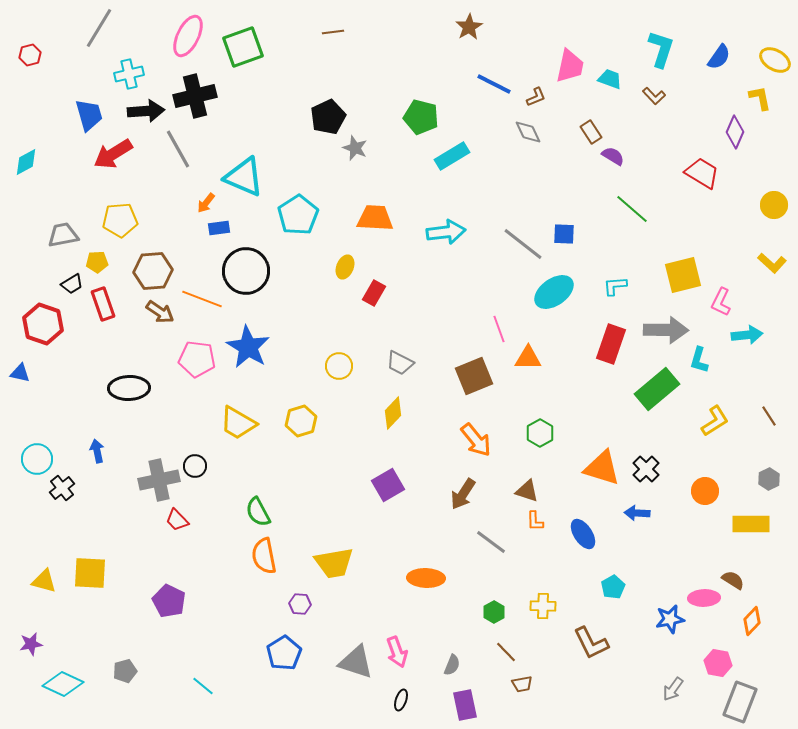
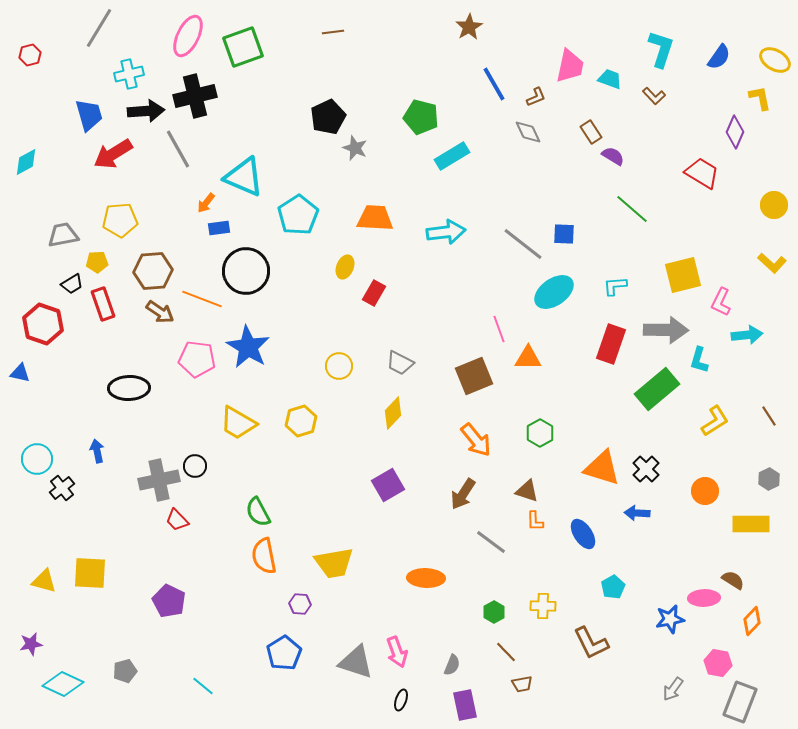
blue line at (494, 84): rotated 33 degrees clockwise
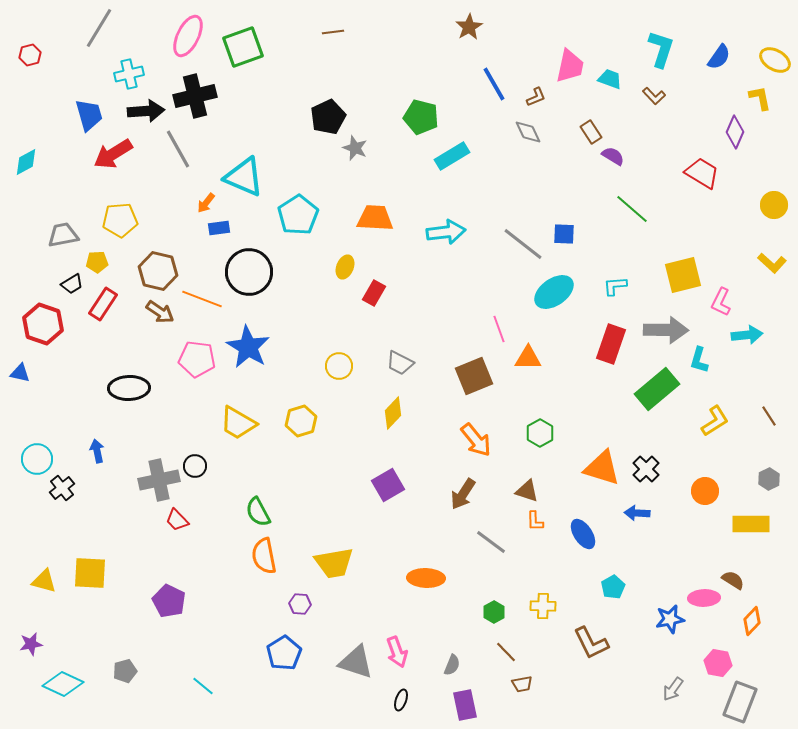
brown hexagon at (153, 271): moved 5 px right; rotated 18 degrees clockwise
black circle at (246, 271): moved 3 px right, 1 px down
red rectangle at (103, 304): rotated 52 degrees clockwise
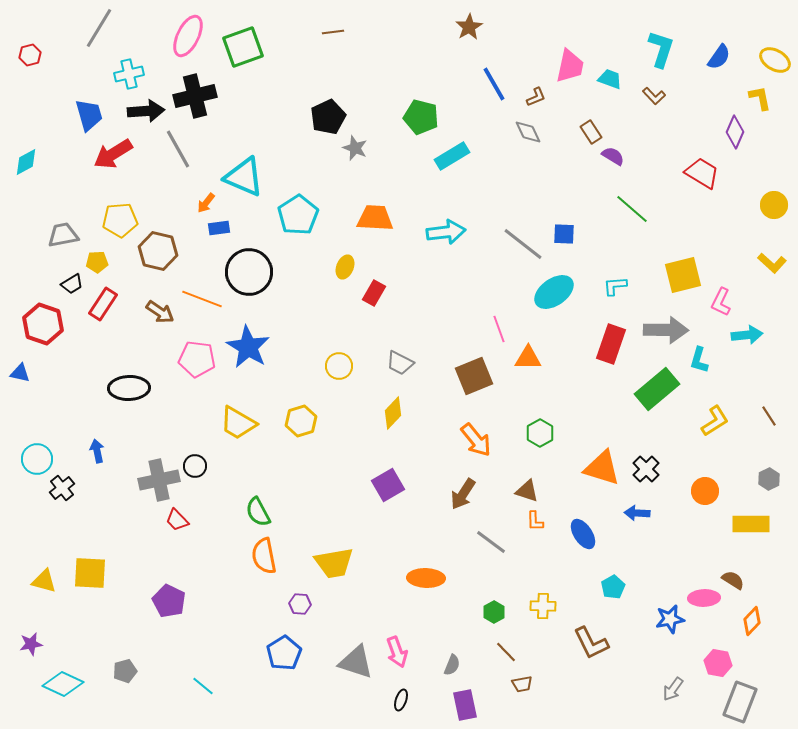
brown hexagon at (158, 271): moved 20 px up
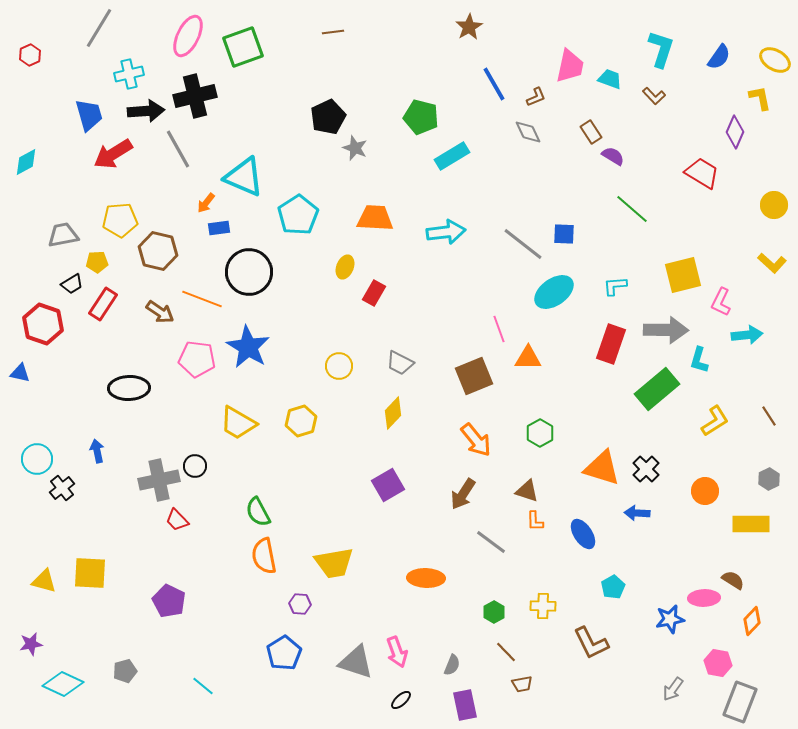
red hexagon at (30, 55): rotated 10 degrees counterclockwise
black ellipse at (401, 700): rotated 30 degrees clockwise
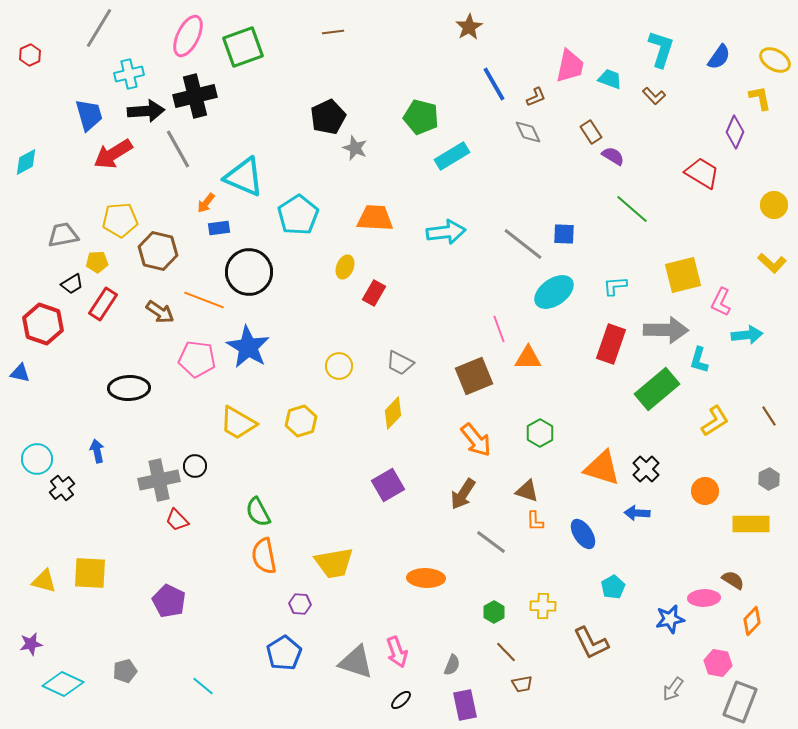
orange line at (202, 299): moved 2 px right, 1 px down
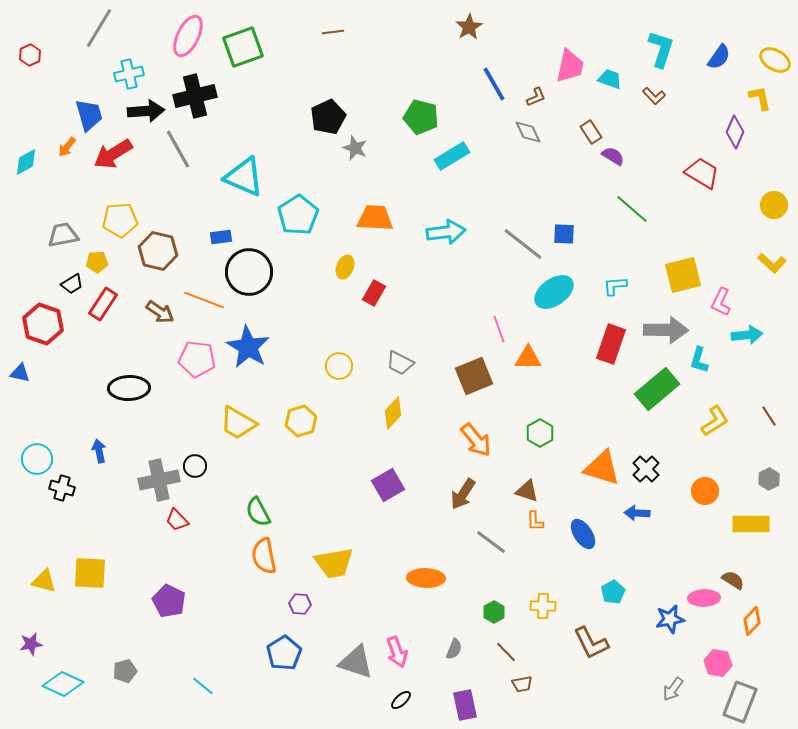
orange arrow at (206, 203): moved 139 px left, 56 px up
blue rectangle at (219, 228): moved 2 px right, 9 px down
blue arrow at (97, 451): moved 2 px right
black cross at (62, 488): rotated 35 degrees counterclockwise
cyan pentagon at (613, 587): moved 5 px down
gray semicircle at (452, 665): moved 2 px right, 16 px up
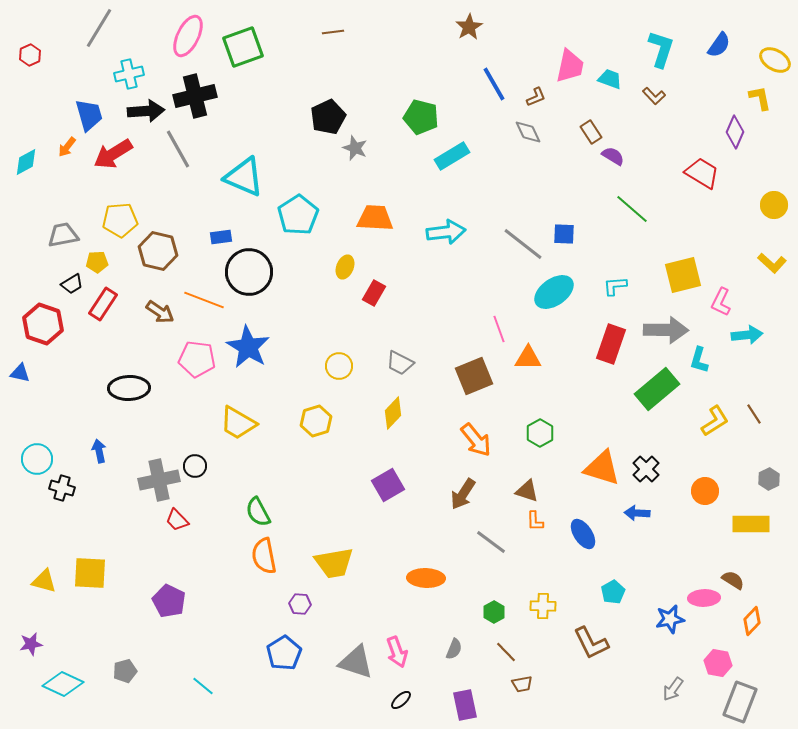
blue semicircle at (719, 57): moved 12 px up
brown line at (769, 416): moved 15 px left, 2 px up
yellow hexagon at (301, 421): moved 15 px right
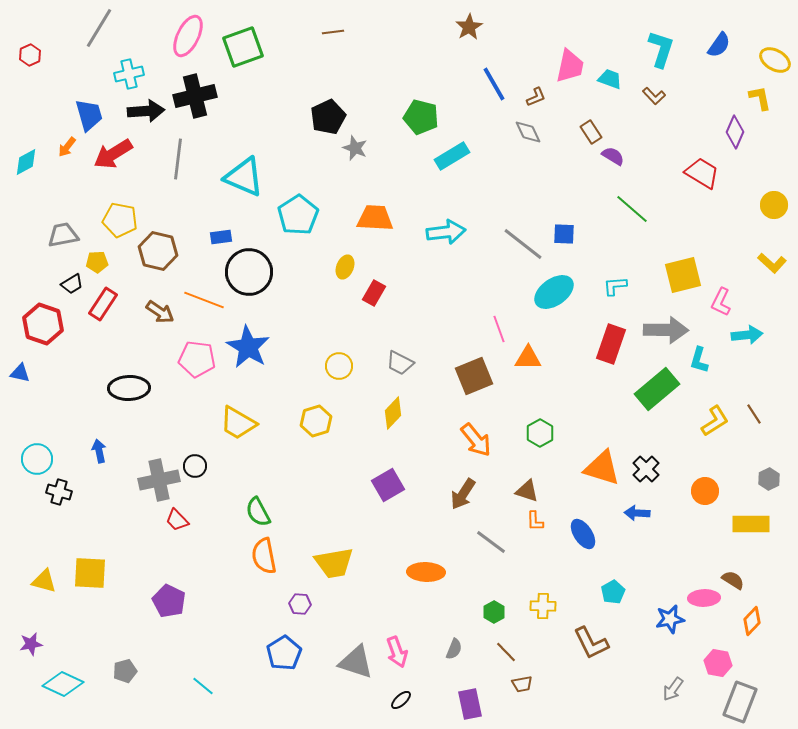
gray line at (178, 149): moved 10 px down; rotated 36 degrees clockwise
yellow pentagon at (120, 220): rotated 16 degrees clockwise
black cross at (62, 488): moved 3 px left, 4 px down
orange ellipse at (426, 578): moved 6 px up
purple rectangle at (465, 705): moved 5 px right, 1 px up
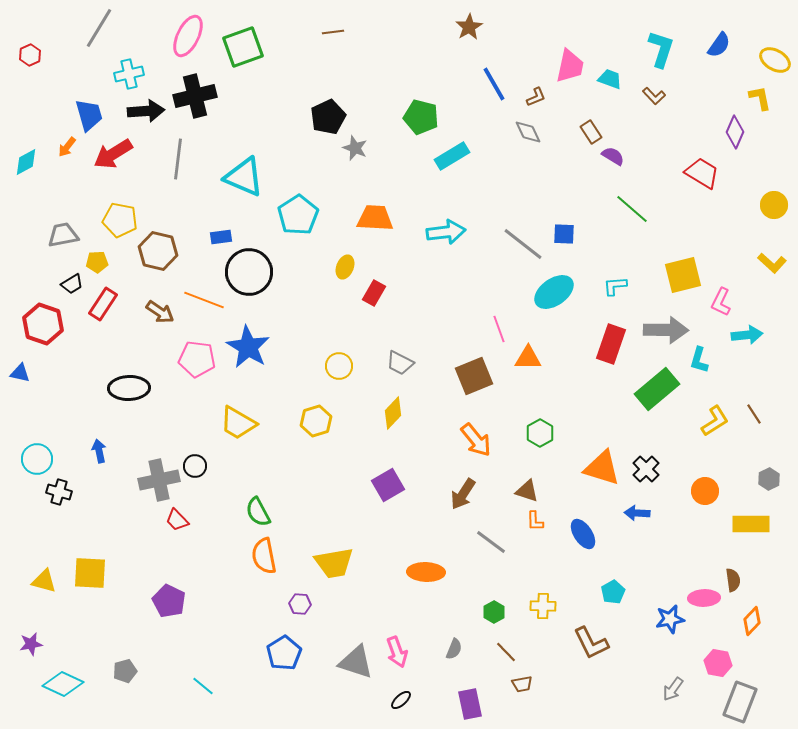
brown semicircle at (733, 580): rotated 50 degrees clockwise
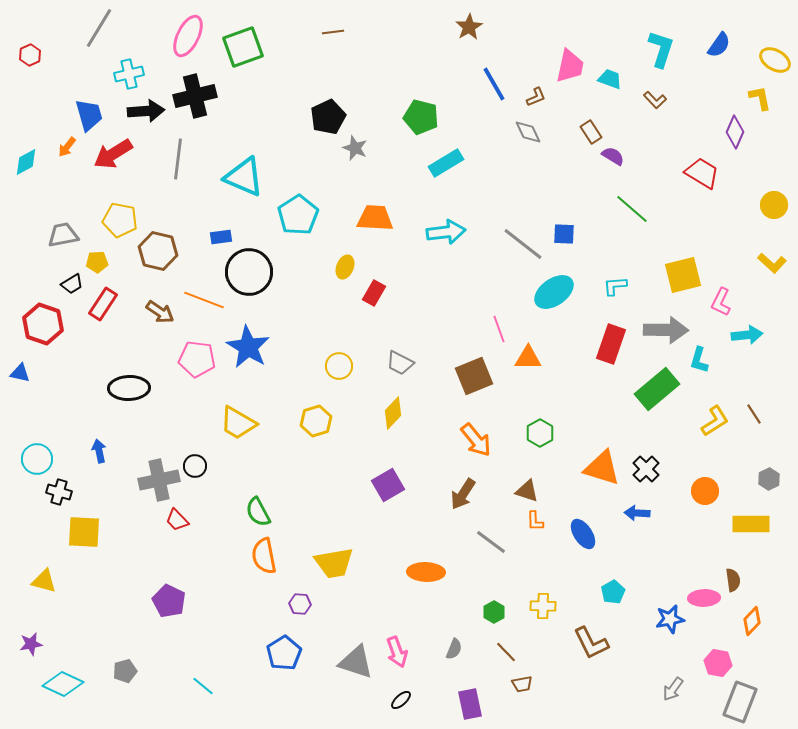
brown L-shape at (654, 96): moved 1 px right, 4 px down
cyan rectangle at (452, 156): moved 6 px left, 7 px down
yellow square at (90, 573): moved 6 px left, 41 px up
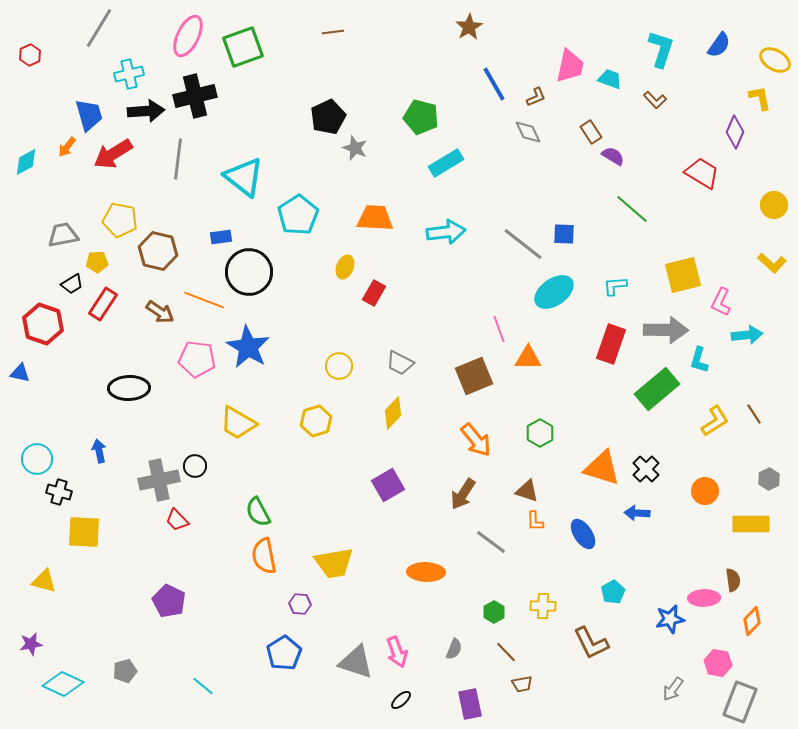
cyan triangle at (244, 177): rotated 15 degrees clockwise
